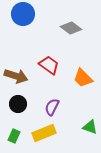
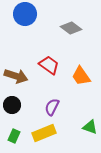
blue circle: moved 2 px right
orange trapezoid: moved 2 px left, 2 px up; rotated 10 degrees clockwise
black circle: moved 6 px left, 1 px down
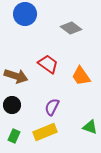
red trapezoid: moved 1 px left, 1 px up
yellow rectangle: moved 1 px right, 1 px up
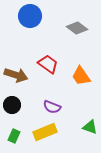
blue circle: moved 5 px right, 2 px down
gray diamond: moved 6 px right
brown arrow: moved 1 px up
purple semicircle: rotated 96 degrees counterclockwise
